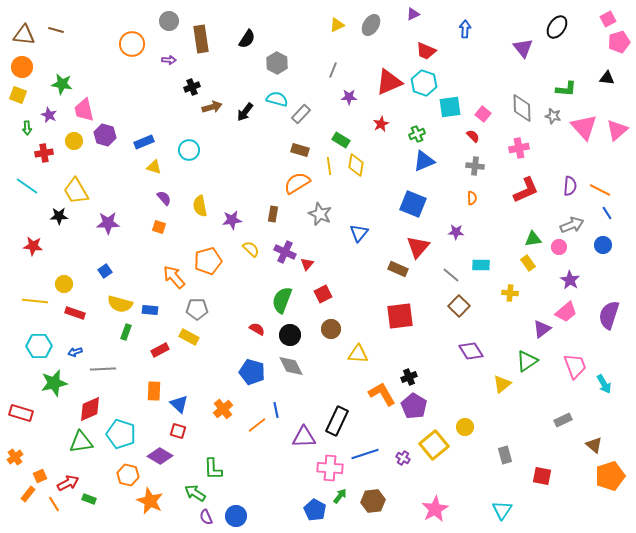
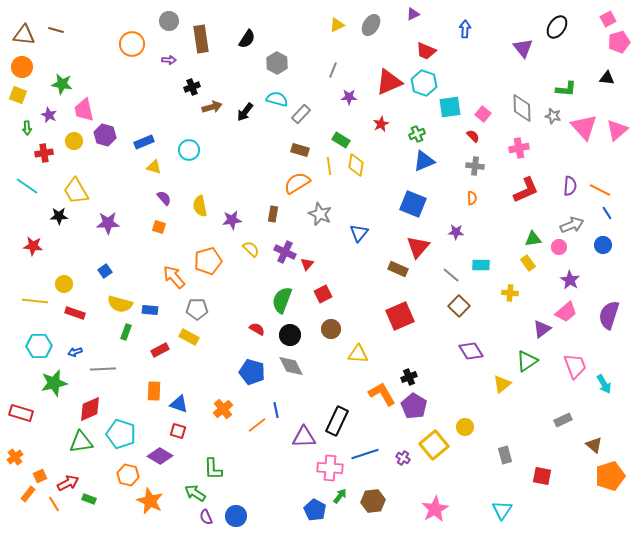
red square at (400, 316): rotated 16 degrees counterclockwise
blue triangle at (179, 404): rotated 24 degrees counterclockwise
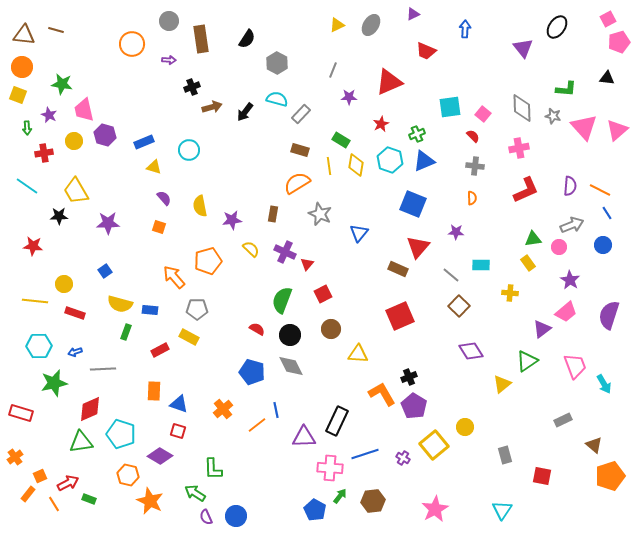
cyan hexagon at (424, 83): moved 34 px left, 77 px down
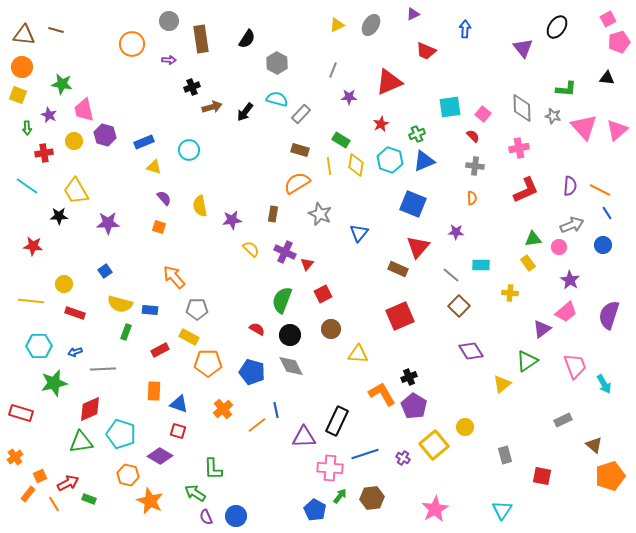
orange pentagon at (208, 261): moved 102 px down; rotated 16 degrees clockwise
yellow line at (35, 301): moved 4 px left
brown hexagon at (373, 501): moved 1 px left, 3 px up
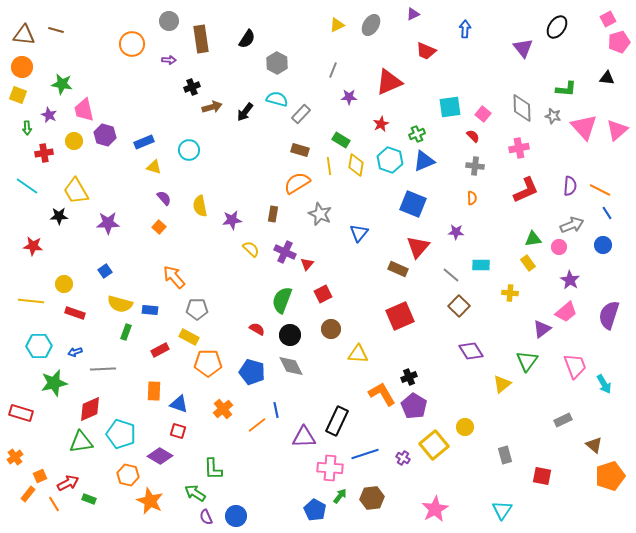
orange square at (159, 227): rotated 24 degrees clockwise
green triangle at (527, 361): rotated 20 degrees counterclockwise
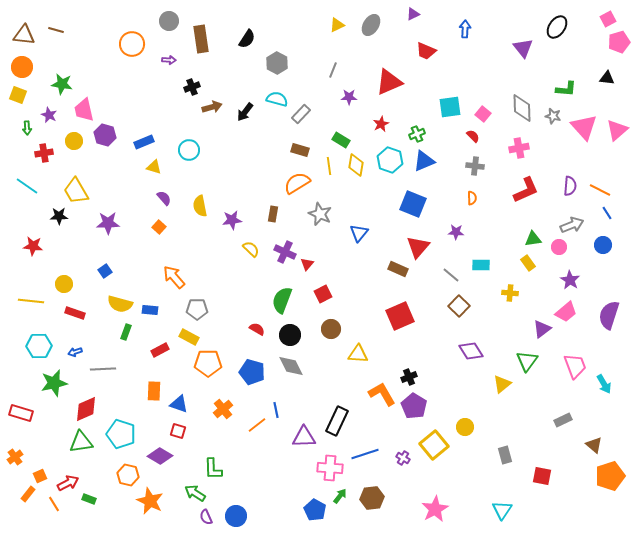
red diamond at (90, 409): moved 4 px left
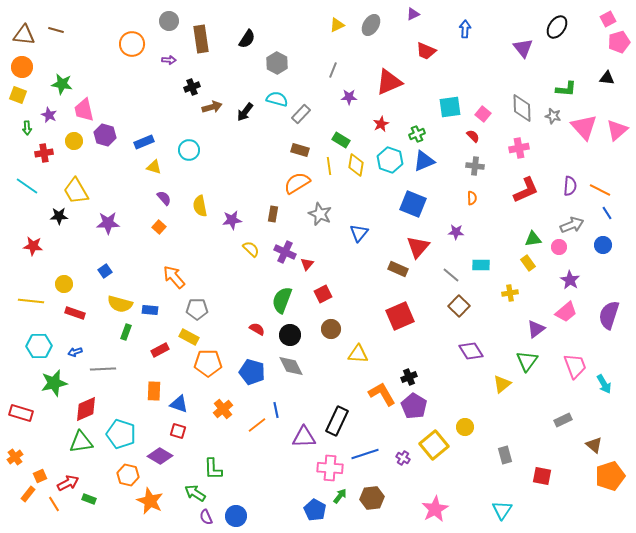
yellow cross at (510, 293): rotated 14 degrees counterclockwise
purple triangle at (542, 329): moved 6 px left
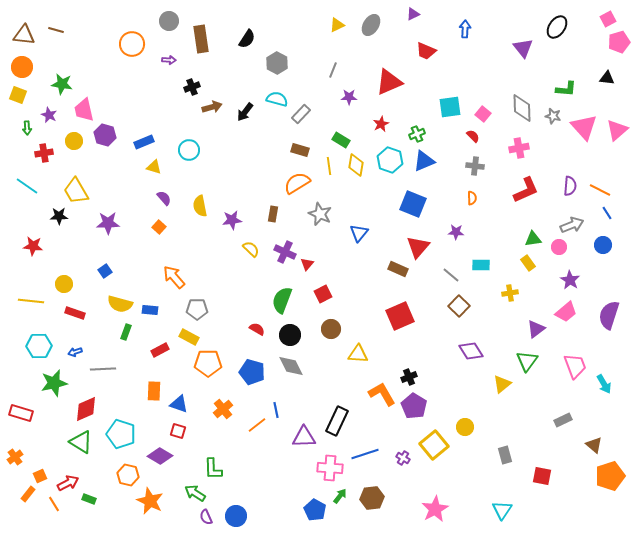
green triangle at (81, 442): rotated 40 degrees clockwise
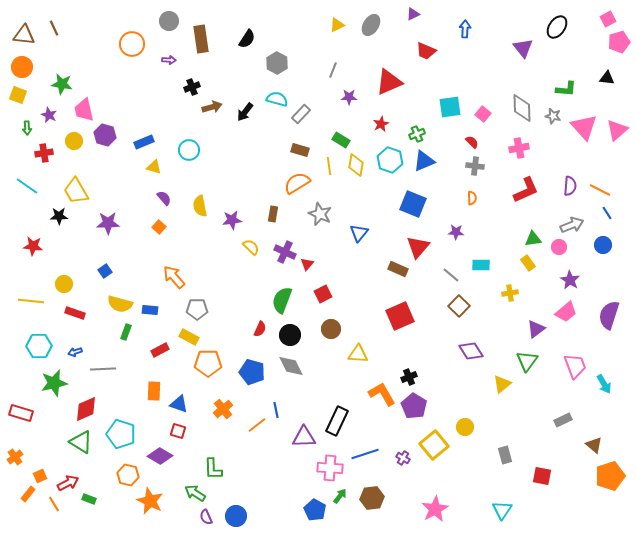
brown line at (56, 30): moved 2 px left, 2 px up; rotated 49 degrees clockwise
red semicircle at (473, 136): moved 1 px left, 6 px down
yellow semicircle at (251, 249): moved 2 px up
red semicircle at (257, 329): moved 3 px right; rotated 84 degrees clockwise
